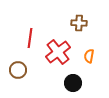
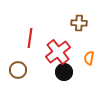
orange semicircle: moved 2 px down
black circle: moved 9 px left, 11 px up
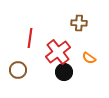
orange semicircle: rotated 64 degrees counterclockwise
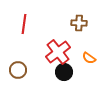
red line: moved 6 px left, 14 px up
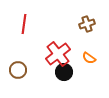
brown cross: moved 8 px right, 1 px down; rotated 21 degrees counterclockwise
red cross: moved 2 px down
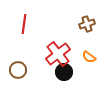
orange semicircle: moved 1 px up
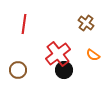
brown cross: moved 1 px left, 1 px up; rotated 35 degrees counterclockwise
orange semicircle: moved 4 px right, 2 px up
black circle: moved 2 px up
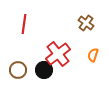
orange semicircle: rotated 72 degrees clockwise
black circle: moved 20 px left
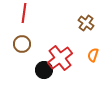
red line: moved 11 px up
red cross: moved 2 px right, 4 px down
brown circle: moved 4 px right, 26 px up
